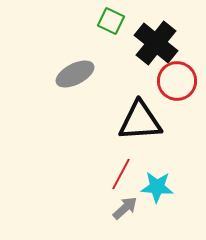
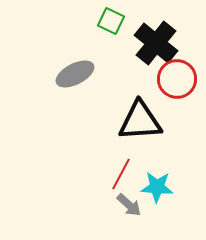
red circle: moved 2 px up
gray arrow: moved 4 px right, 3 px up; rotated 84 degrees clockwise
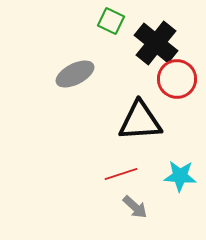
red line: rotated 44 degrees clockwise
cyan star: moved 23 px right, 11 px up
gray arrow: moved 6 px right, 2 px down
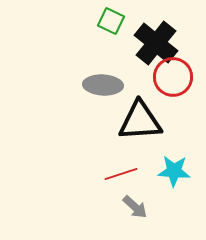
gray ellipse: moved 28 px right, 11 px down; rotated 30 degrees clockwise
red circle: moved 4 px left, 2 px up
cyan star: moved 6 px left, 5 px up
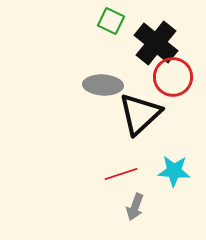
black triangle: moved 7 px up; rotated 39 degrees counterclockwise
gray arrow: rotated 68 degrees clockwise
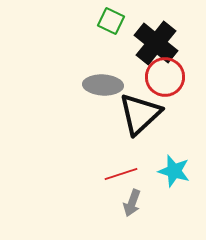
red circle: moved 8 px left
cyan star: rotated 12 degrees clockwise
gray arrow: moved 3 px left, 4 px up
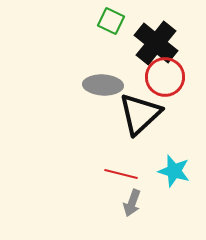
red line: rotated 32 degrees clockwise
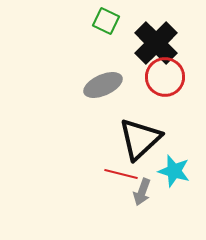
green square: moved 5 px left
black cross: rotated 6 degrees clockwise
gray ellipse: rotated 27 degrees counterclockwise
black triangle: moved 25 px down
gray arrow: moved 10 px right, 11 px up
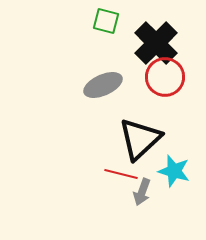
green square: rotated 12 degrees counterclockwise
